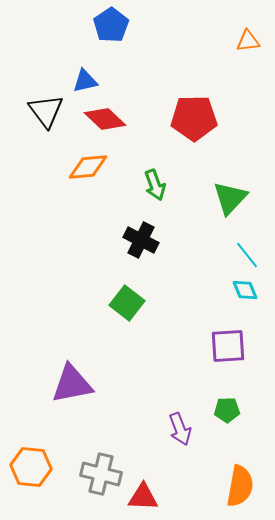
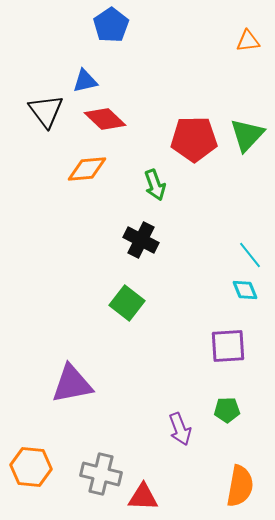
red pentagon: moved 21 px down
orange diamond: moved 1 px left, 2 px down
green triangle: moved 17 px right, 63 px up
cyan line: moved 3 px right
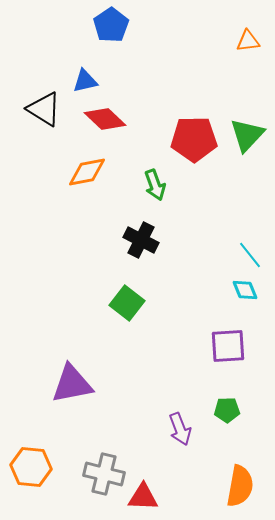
black triangle: moved 2 px left, 2 px up; rotated 21 degrees counterclockwise
orange diamond: moved 3 px down; rotated 6 degrees counterclockwise
gray cross: moved 3 px right
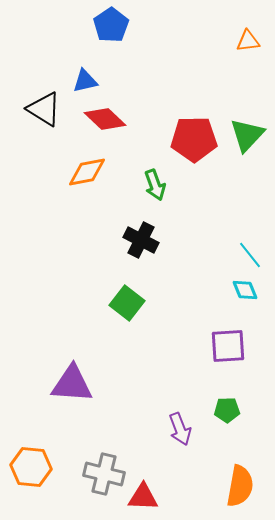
purple triangle: rotated 15 degrees clockwise
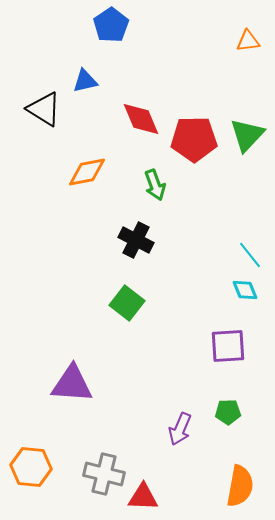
red diamond: moved 36 px right; rotated 24 degrees clockwise
black cross: moved 5 px left
green pentagon: moved 1 px right, 2 px down
purple arrow: rotated 44 degrees clockwise
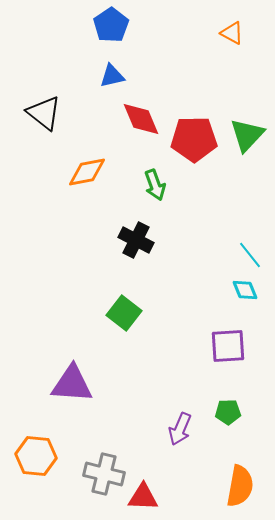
orange triangle: moved 16 px left, 8 px up; rotated 35 degrees clockwise
blue triangle: moved 27 px right, 5 px up
black triangle: moved 4 px down; rotated 6 degrees clockwise
green square: moved 3 px left, 10 px down
orange hexagon: moved 5 px right, 11 px up
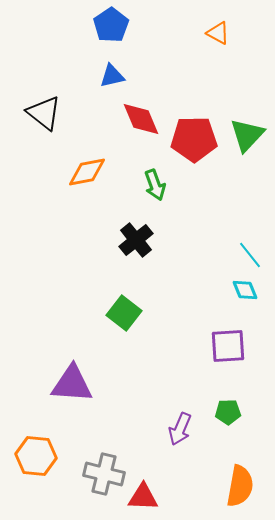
orange triangle: moved 14 px left
black cross: rotated 24 degrees clockwise
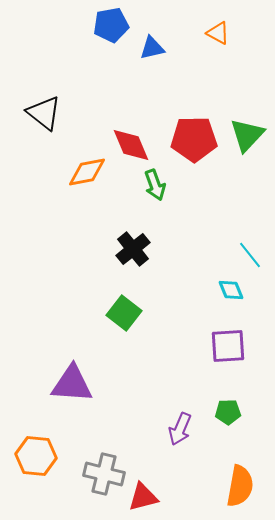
blue pentagon: rotated 24 degrees clockwise
blue triangle: moved 40 px right, 28 px up
red diamond: moved 10 px left, 26 px down
black cross: moved 3 px left, 9 px down
cyan diamond: moved 14 px left
red triangle: rotated 16 degrees counterclockwise
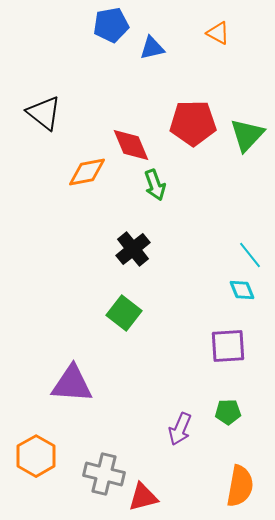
red pentagon: moved 1 px left, 16 px up
cyan diamond: moved 11 px right
orange hexagon: rotated 24 degrees clockwise
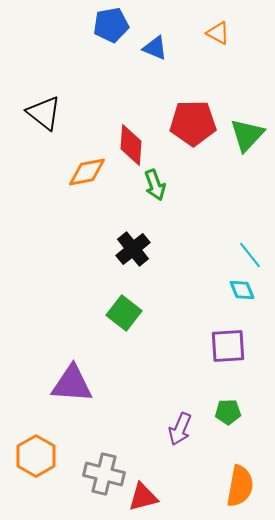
blue triangle: moved 3 px right; rotated 36 degrees clockwise
red diamond: rotated 27 degrees clockwise
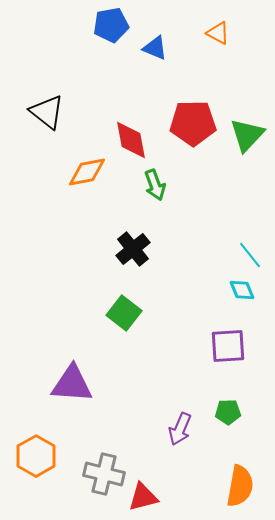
black triangle: moved 3 px right, 1 px up
red diamond: moved 5 px up; rotated 15 degrees counterclockwise
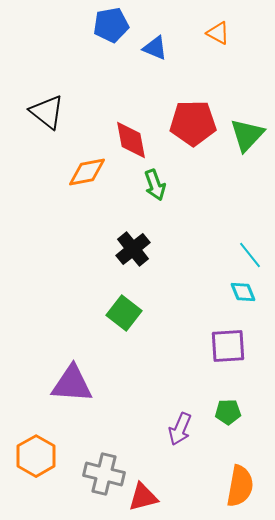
cyan diamond: moved 1 px right, 2 px down
